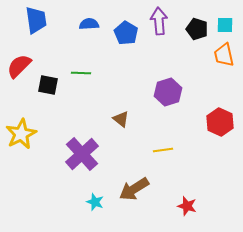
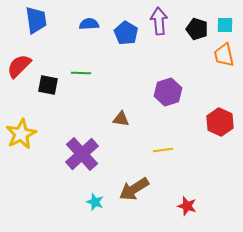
brown triangle: rotated 30 degrees counterclockwise
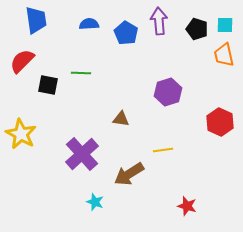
red semicircle: moved 3 px right, 5 px up
yellow star: rotated 16 degrees counterclockwise
brown arrow: moved 5 px left, 15 px up
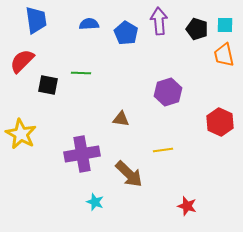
purple cross: rotated 32 degrees clockwise
brown arrow: rotated 104 degrees counterclockwise
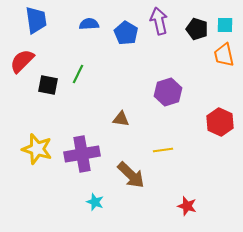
purple arrow: rotated 8 degrees counterclockwise
green line: moved 3 px left, 1 px down; rotated 66 degrees counterclockwise
yellow star: moved 16 px right, 15 px down; rotated 12 degrees counterclockwise
brown arrow: moved 2 px right, 1 px down
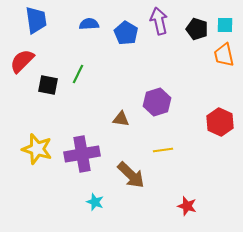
purple hexagon: moved 11 px left, 10 px down
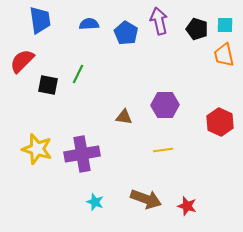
blue trapezoid: moved 4 px right
purple hexagon: moved 8 px right, 3 px down; rotated 16 degrees clockwise
brown triangle: moved 3 px right, 2 px up
brown arrow: moved 15 px right, 24 px down; rotated 24 degrees counterclockwise
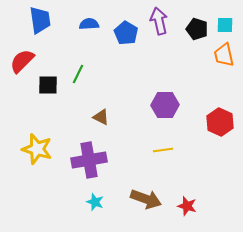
black square: rotated 10 degrees counterclockwise
brown triangle: moved 23 px left; rotated 18 degrees clockwise
purple cross: moved 7 px right, 6 px down
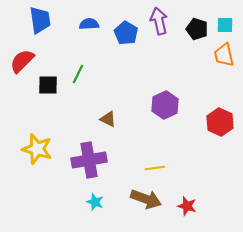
purple hexagon: rotated 24 degrees counterclockwise
brown triangle: moved 7 px right, 2 px down
yellow line: moved 8 px left, 18 px down
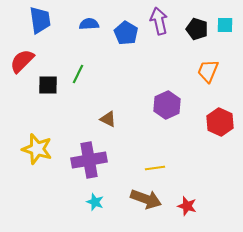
orange trapezoid: moved 16 px left, 16 px down; rotated 35 degrees clockwise
purple hexagon: moved 2 px right
